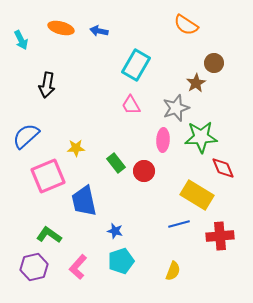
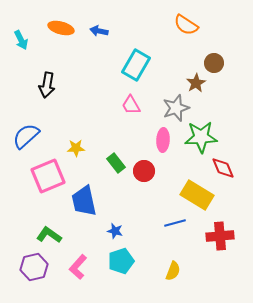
blue line: moved 4 px left, 1 px up
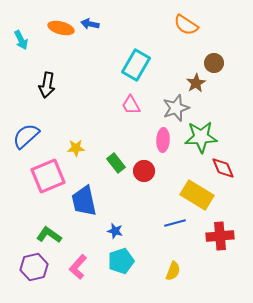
blue arrow: moved 9 px left, 7 px up
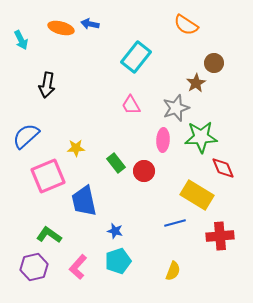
cyan rectangle: moved 8 px up; rotated 8 degrees clockwise
cyan pentagon: moved 3 px left
